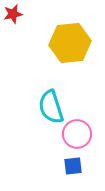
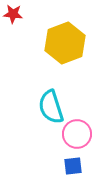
red star: rotated 18 degrees clockwise
yellow hexagon: moved 5 px left; rotated 15 degrees counterclockwise
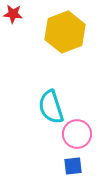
yellow hexagon: moved 11 px up
